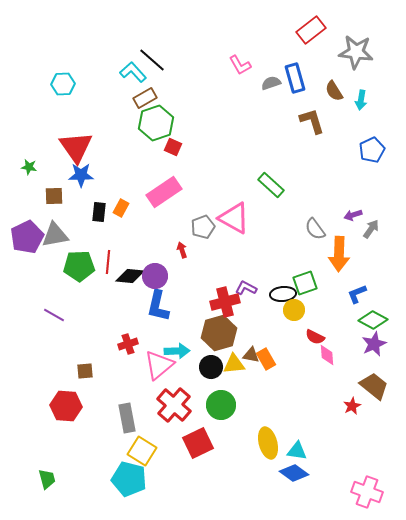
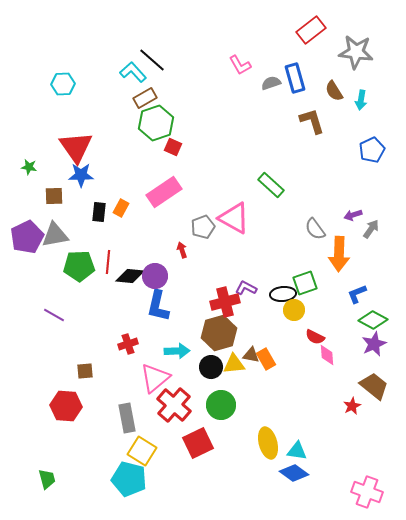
pink triangle at (159, 365): moved 4 px left, 13 px down
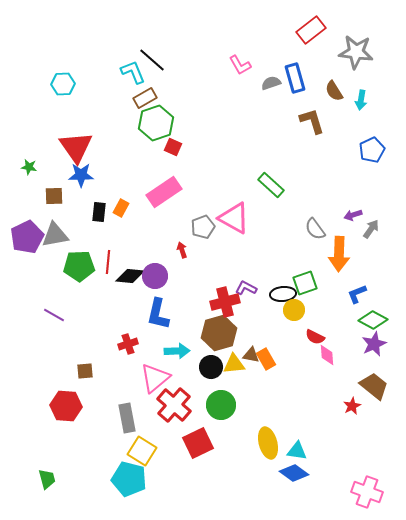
cyan L-shape at (133, 72): rotated 20 degrees clockwise
blue L-shape at (158, 306): moved 8 px down
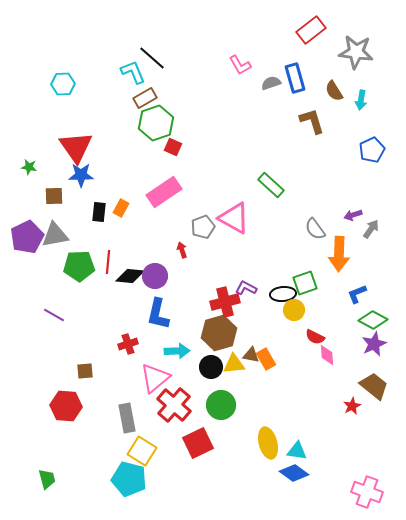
black line at (152, 60): moved 2 px up
